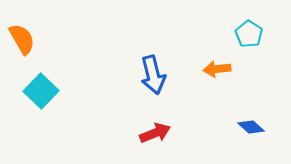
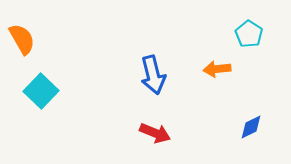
blue diamond: rotated 68 degrees counterclockwise
red arrow: rotated 44 degrees clockwise
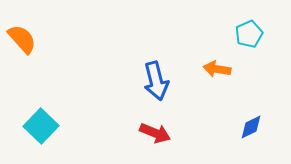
cyan pentagon: rotated 16 degrees clockwise
orange semicircle: rotated 12 degrees counterclockwise
orange arrow: rotated 16 degrees clockwise
blue arrow: moved 3 px right, 6 px down
cyan square: moved 35 px down
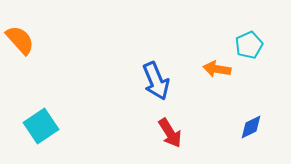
cyan pentagon: moved 11 px down
orange semicircle: moved 2 px left, 1 px down
blue arrow: rotated 9 degrees counterclockwise
cyan square: rotated 12 degrees clockwise
red arrow: moved 15 px right; rotated 36 degrees clockwise
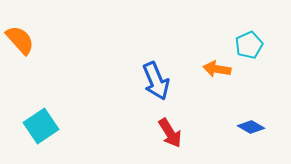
blue diamond: rotated 56 degrees clockwise
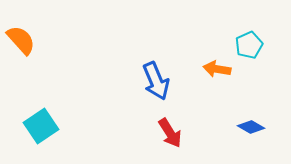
orange semicircle: moved 1 px right
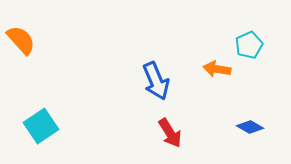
blue diamond: moved 1 px left
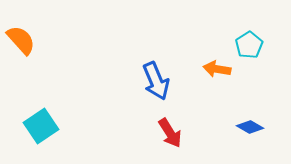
cyan pentagon: rotated 8 degrees counterclockwise
